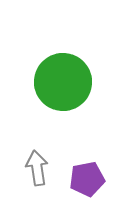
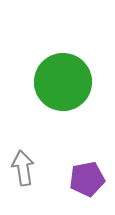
gray arrow: moved 14 px left
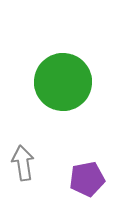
gray arrow: moved 5 px up
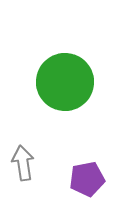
green circle: moved 2 px right
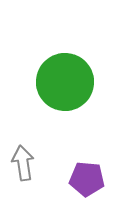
purple pentagon: rotated 16 degrees clockwise
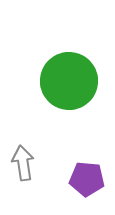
green circle: moved 4 px right, 1 px up
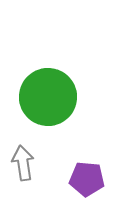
green circle: moved 21 px left, 16 px down
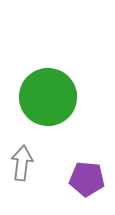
gray arrow: moved 1 px left; rotated 16 degrees clockwise
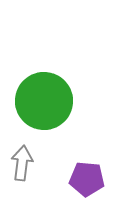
green circle: moved 4 px left, 4 px down
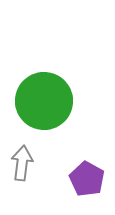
purple pentagon: rotated 24 degrees clockwise
